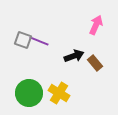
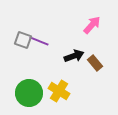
pink arrow: moved 4 px left; rotated 18 degrees clockwise
yellow cross: moved 2 px up
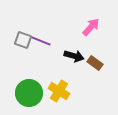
pink arrow: moved 1 px left, 2 px down
purple line: moved 2 px right
black arrow: rotated 36 degrees clockwise
brown rectangle: rotated 14 degrees counterclockwise
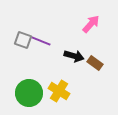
pink arrow: moved 3 px up
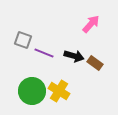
purple line: moved 3 px right, 12 px down
green circle: moved 3 px right, 2 px up
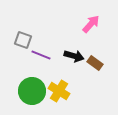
purple line: moved 3 px left, 2 px down
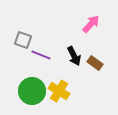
black arrow: rotated 48 degrees clockwise
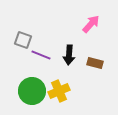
black arrow: moved 5 px left, 1 px up; rotated 30 degrees clockwise
brown rectangle: rotated 21 degrees counterclockwise
yellow cross: rotated 35 degrees clockwise
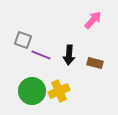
pink arrow: moved 2 px right, 4 px up
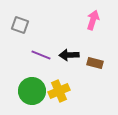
pink arrow: rotated 24 degrees counterclockwise
gray square: moved 3 px left, 15 px up
black arrow: rotated 84 degrees clockwise
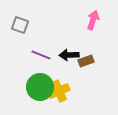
brown rectangle: moved 9 px left, 2 px up; rotated 35 degrees counterclockwise
green circle: moved 8 px right, 4 px up
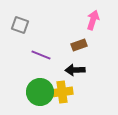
black arrow: moved 6 px right, 15 px down
brown rectangle: moved 7 px left, 16 px up
green circle: moved 5 px down
yellow cross: moved 3 px right, 1 px down; rotated 15 degrees clockwise
